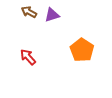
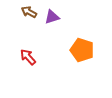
purple triangle: moved 2 px down
orange pentagon: rotated 15 degrees counterclockwise
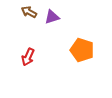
red arrow: rotated 114 degrees counterclockwise
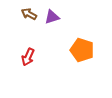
brown arrow: moved 2 px down
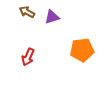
brown arrow: moved 2 px left, 2 px up
orange pentagon: rotated 25 degrees counterclockwise
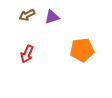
brown arrow: moved 3 px down; rotated 56 degrees counterclockwise
red arrow: moved 1 px left, 3 px up
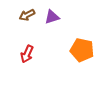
orange pentagon: rotated 20 degrees clockwise
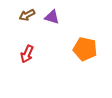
purple triangle: rotated 35 degrees clockwise
orange pentagon: moved 3 px right, 1 px up
